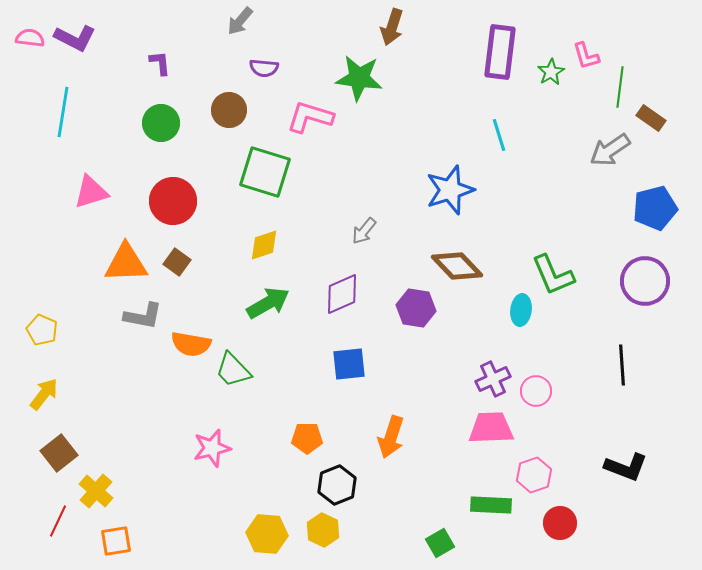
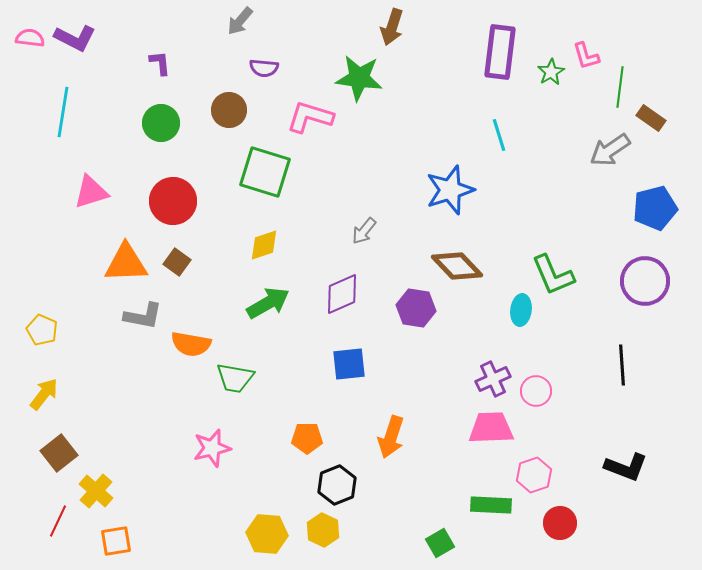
green trapezoid at (233, 370): moved 2 px right, 8 px down; rotated 36 degrees counterclockwise
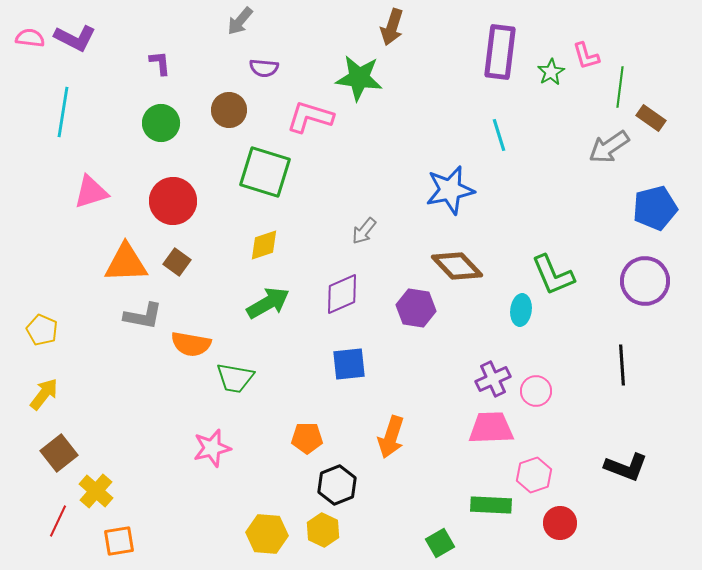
gray arrow at (610, 150): moved 1 px left, 3 px up
blue star at (450, 190): rotated 6 degrees clockwise
orange square at (116, 541): moved 3 px right
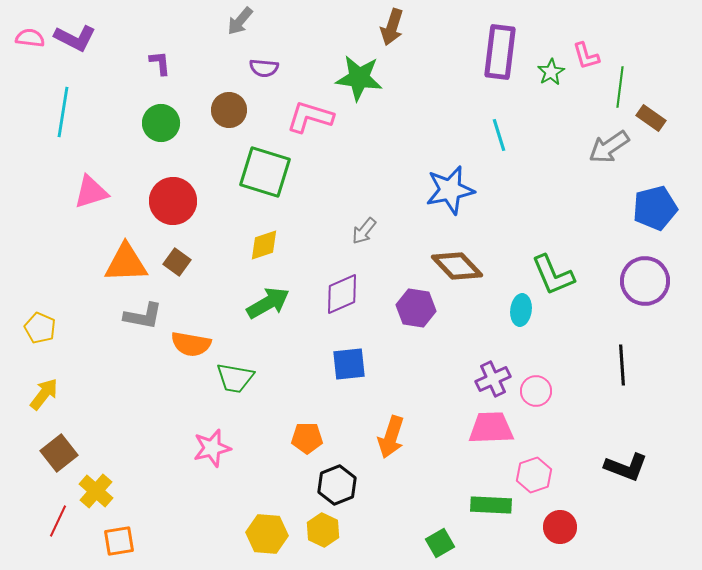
yellow pentagon at (42, 330): moved 2 px left, 2 px up
red circle at (560, 523): moved 4 px down
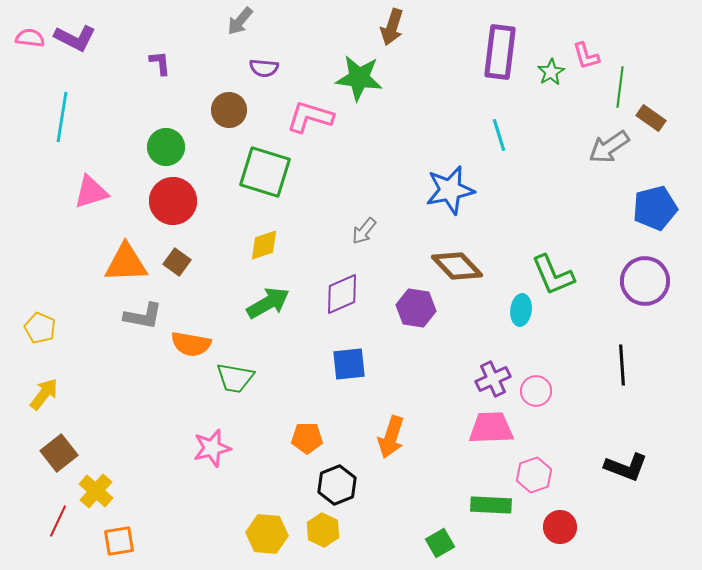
cyan line at (63, 112): moved 1 px left, 5 px down
green circle at (161, 123): moved 5 px right, 24 px down
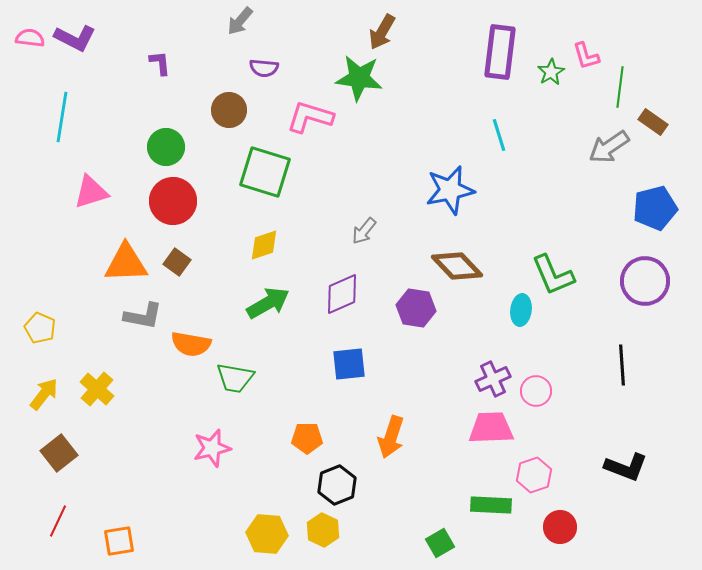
brown arrow at (392, 27): moved 10 px left, 5 px down; rotated 12 degrees clockwise
brown rectangle at (651, 118): moved 2 px right, 4 px down
yellow cross at (96, 491): moved 1 px right, 102 px up
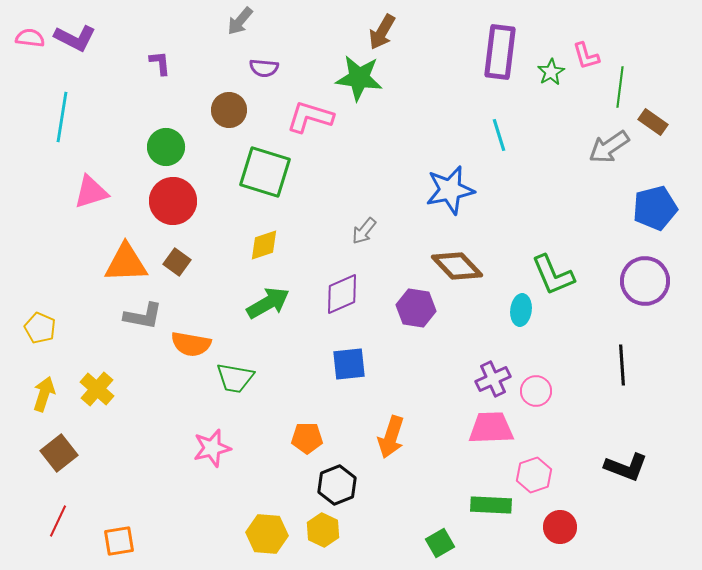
yellow arrow at (44, 394): rotated 20 degrees counterclockwise
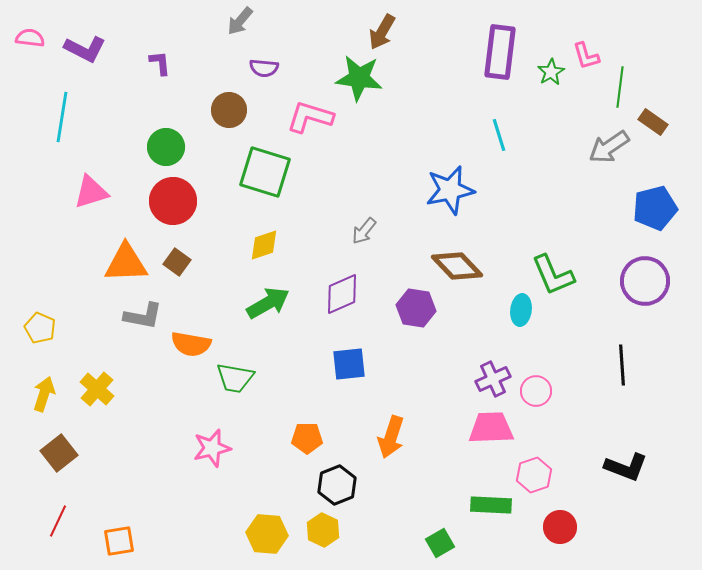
purple L-shape at (75, 38): moved 10 px right, 11 px down
